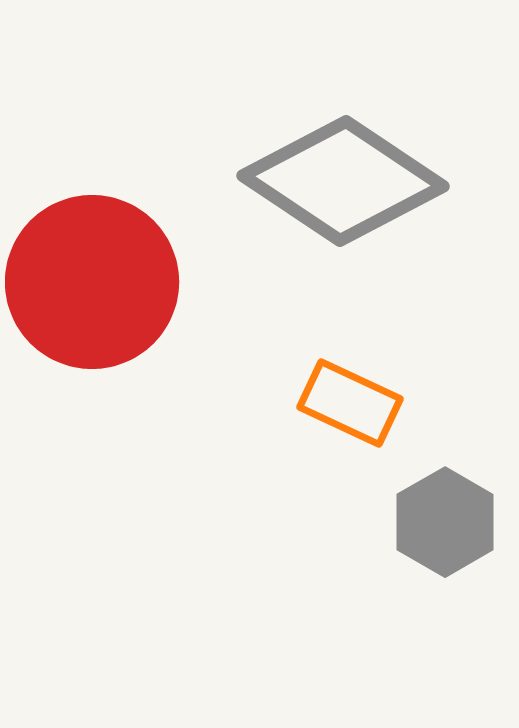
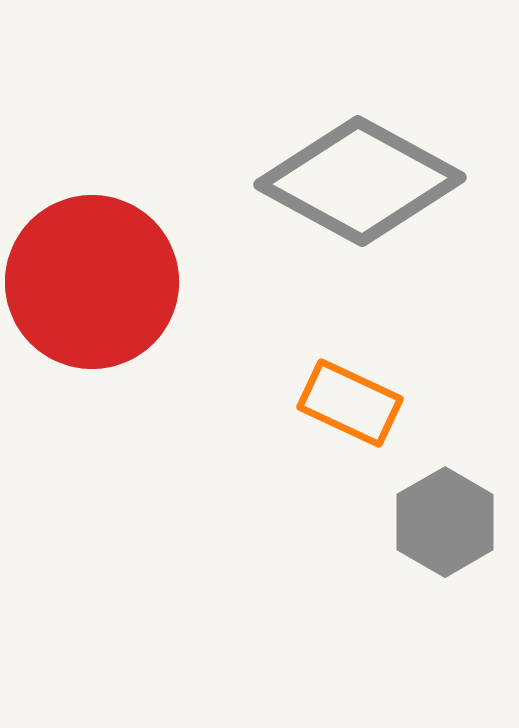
gray diamond: moved 17 px right; rotated 5 degrees counterclockwise
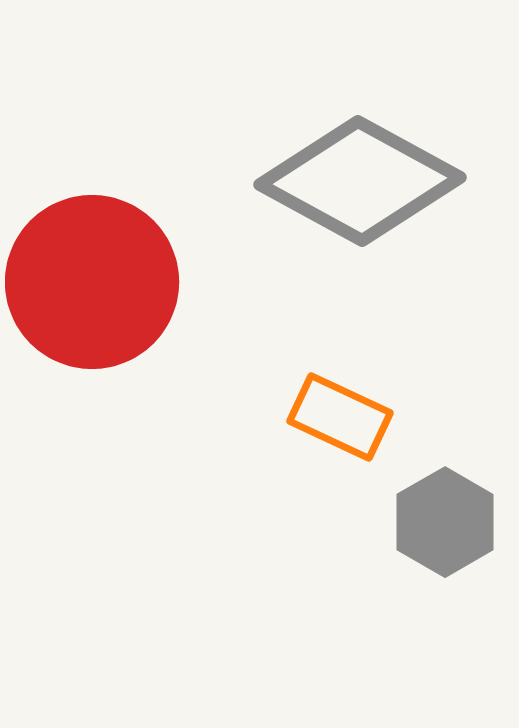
orange rectangle: moved 10 px left, 14 px down
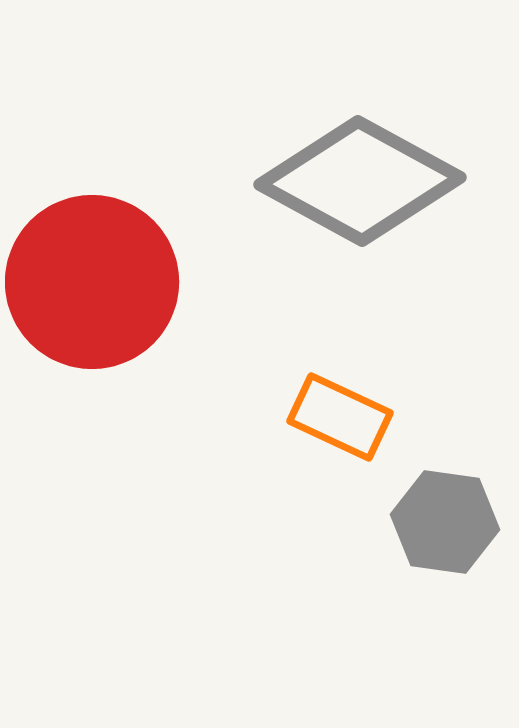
gray hexagon: rotated 22 degrees counterclockwise
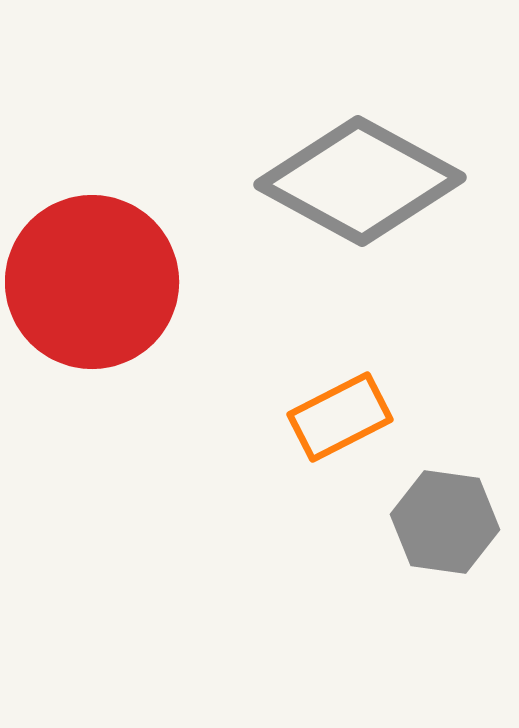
orange rectangle: rotated 52 degrees counterclockwise
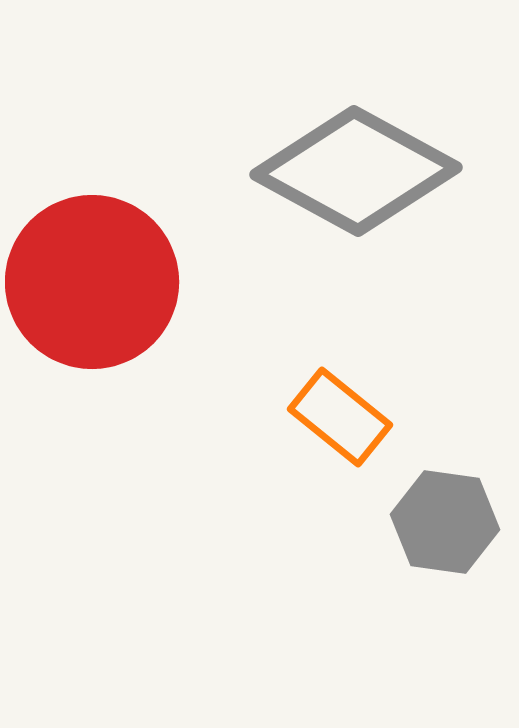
gray diamond: moved 4 px left, 10 px up
orange rectangle: rotated 66 degrees clockwise
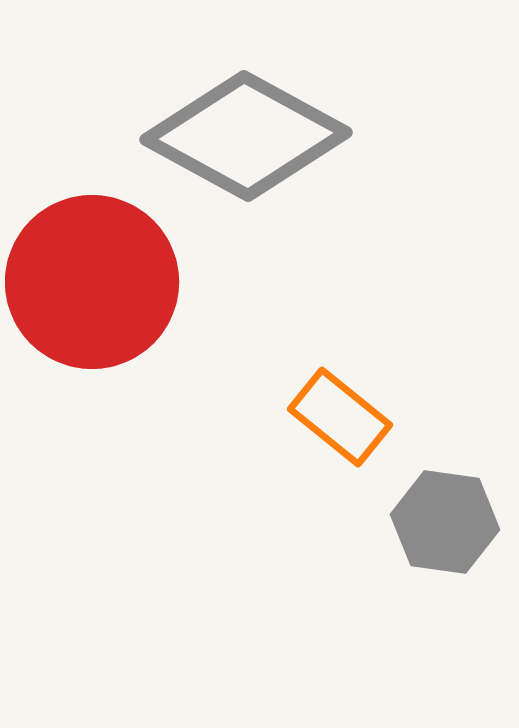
gray diamond: moved 110 px left, 35 px up
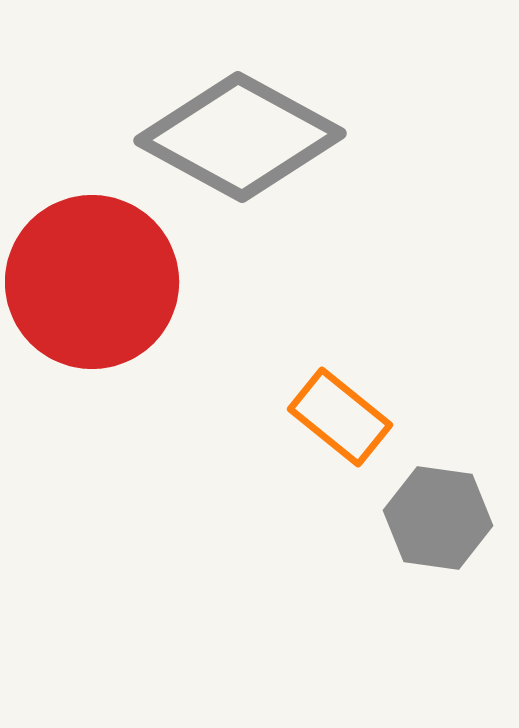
gray diamond: moved 6 px left, 1 px down
gray hexagon: moved 7 px left, 4 px up
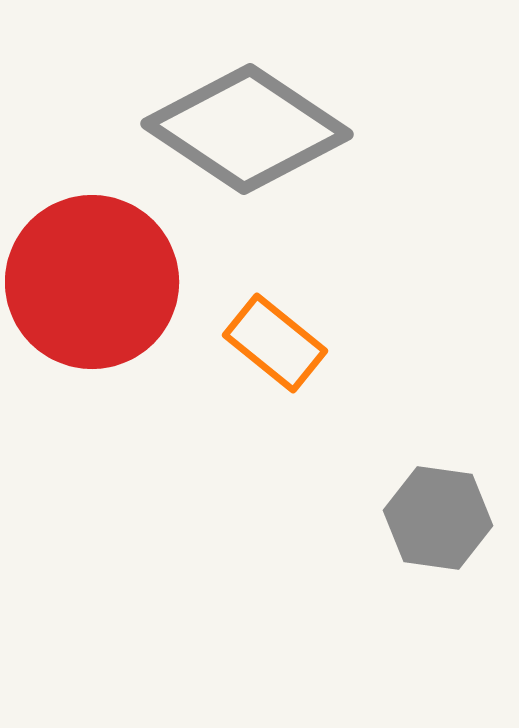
gray diamond: moved 7 px right, 8 px up; rotated 5 degrees clockwise
orange rectangle: moved 65 px left, 74 px up
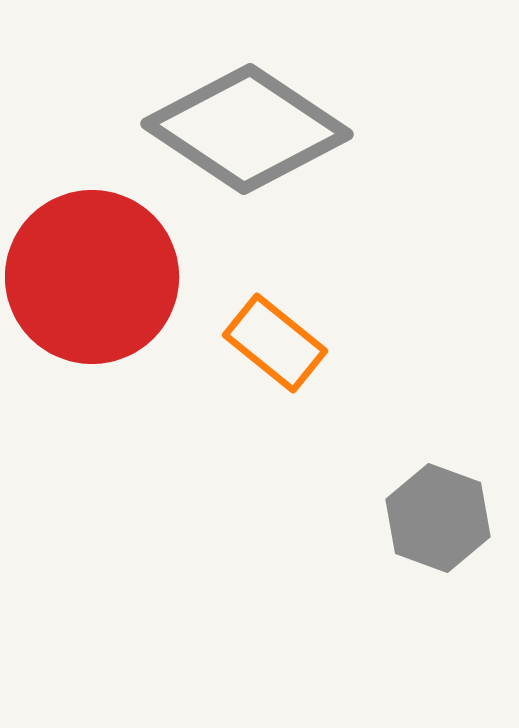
red circle: moved 5 px up
gray hexagon: rotated 12 degrees clockwise
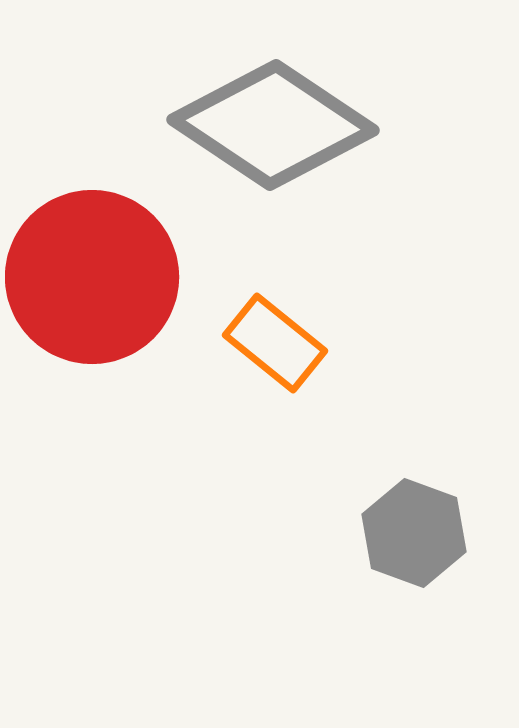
gray diamond: moved 26 px right, 4 px up
gray hexagon: moved 24 px left, 15 px down
